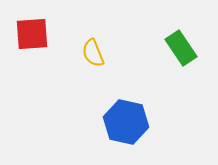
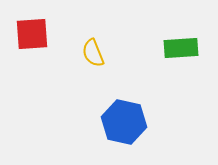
green rectangle: rotated 60 degrees counterclockwise
blue hexagon: moved 2 px left
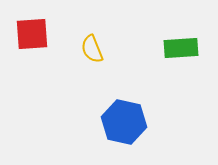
yellow semicircle: moved 1 px left, 4 px up
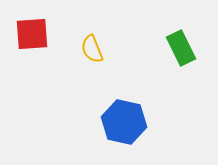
green rectangle: rotated 68 degrees clockwise
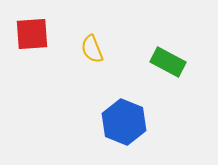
green rectangle: moved 13 px left, 14 px down; rotated 36 degrees counterclockwise
blue hexagon: rotated 9 degrees clockwise
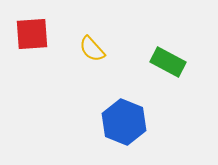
yellow semicircle: rotated 20 degrees counterclockwise
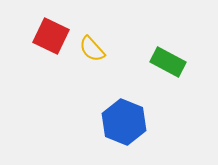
red square: moved 19 px right, 2 px down; rotated 30 degrees clockwise
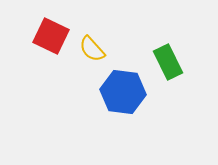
green rectangle: rotated 36 degrees clockwise
blue hexagon: moved 1 px left, 30 px up; rotated 15 degrees counterclockwise
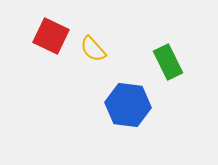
yellow semicircle: moved 1 px right
blue hexagon: moved 5 px right, 13 px down
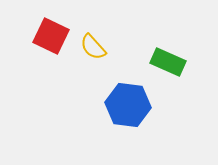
yellow semicircle: moved 2 px up
green rectangle: rotated 40 degrees counterclockwise
